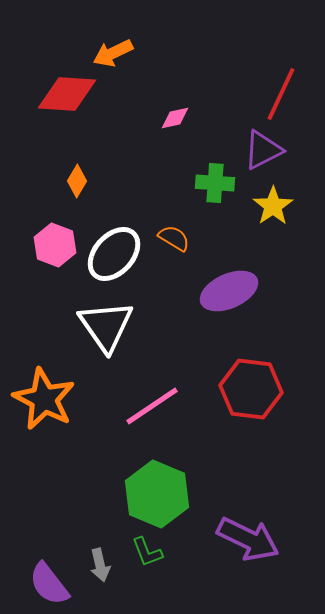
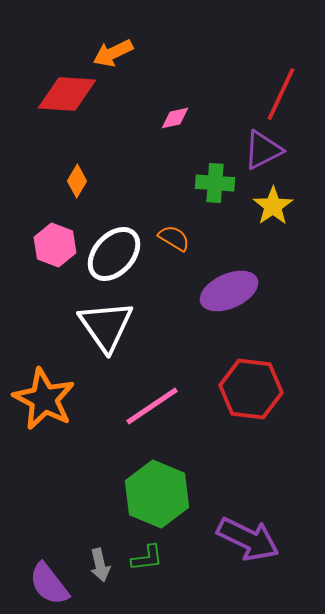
green L-shape: moved 6 px down; rotated 76 degrees counterclockwise
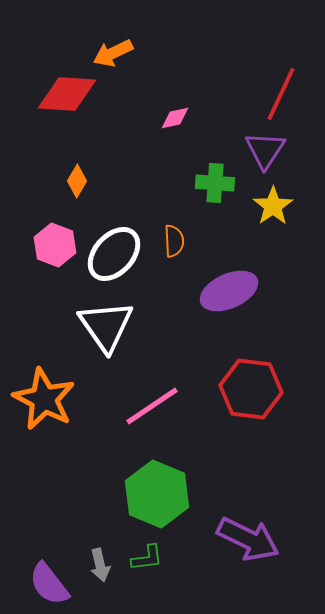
purple triangle: moved 2 px right; rotated 30 degrees counterclockwise
orange semicircle: moved 3 px down; rotated 56 degrees clockwise
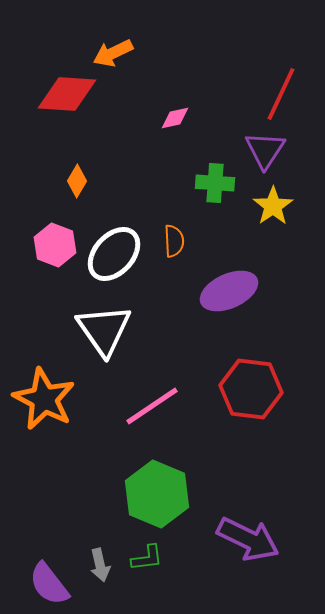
white triangle: moved 2 px left, 4 px down
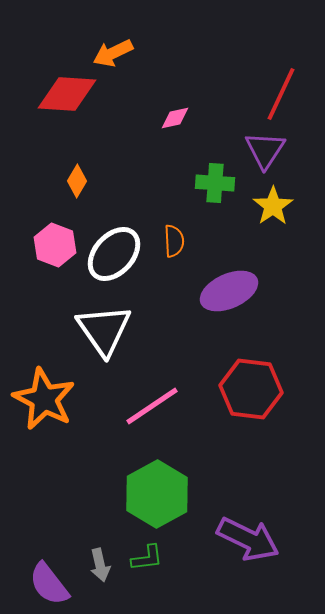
green hexagon: rotated 8 degrees clockwise
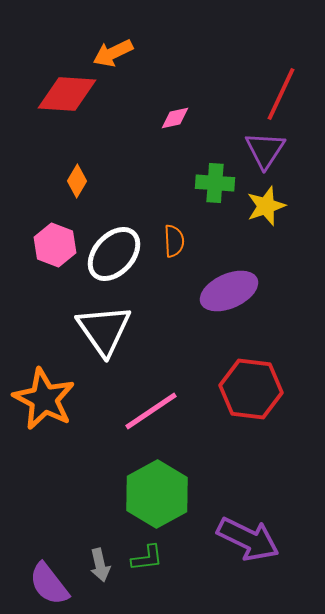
yellow star: moved 7 px left; rotated 15 degrees clockwise
pink line: moved 1 px left, 5 px down
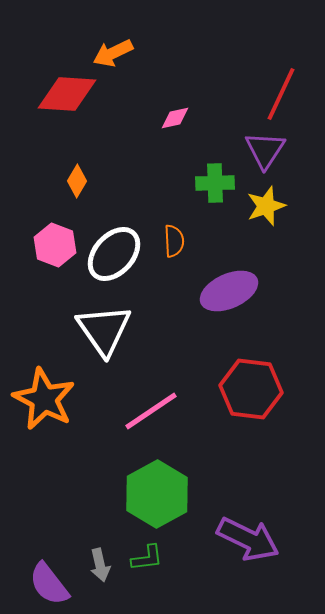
green cross: rotated 6 degrees counterclockwise
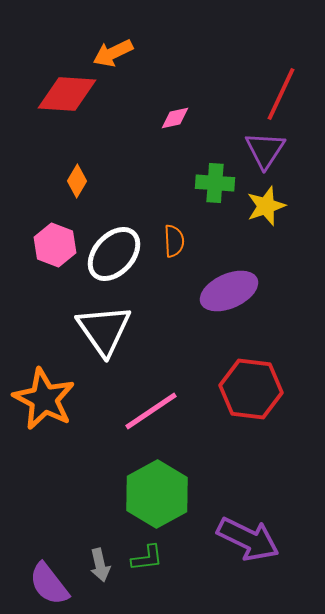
green cross: rotated 6 degrees clockwise
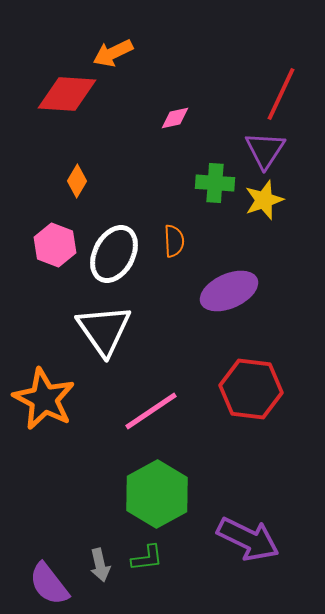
yellow star: moved 2 px left, 6 px up
white ellipse: rotated 14 degrees counterclockwise
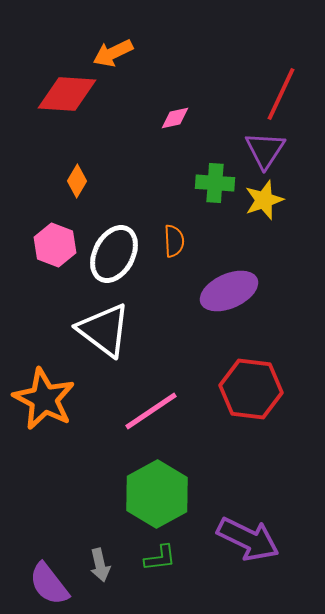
white triangle: rotated 18 degrees counterclockwise
green L-shape: moved 13 px right
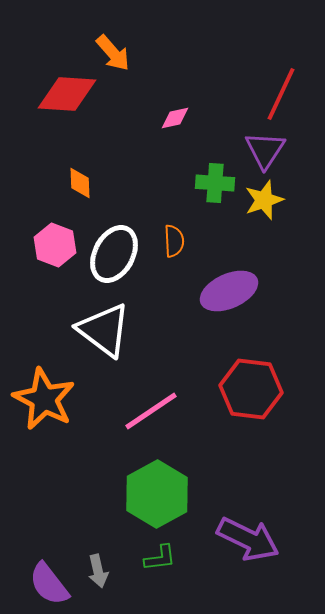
orange arrow: rotated 105 degrees counterclockwise
orange diamond: moved 3 px right, 2 px down; rotated 32 degrees counterclockwise
gray arrow: moved 2 px left, 6 px down
